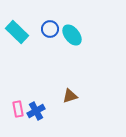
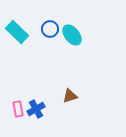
blue cross: moved 2 px up
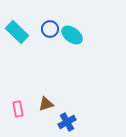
cyan ellipse: rotated 15 degrees counterclockwise
brown triangle: moved 24 px left, 8 px down
blue cross: moved 31 px right, 13 px down
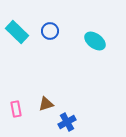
blue circle: moved 2 px down
cyan ellipse: moved 23 px right, 6 px down
pink rectangle: moved 2 px left
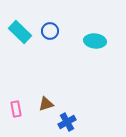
cyan rectangle: moved 3 px right
cyan ellipse: rotated 30 degrees counterclockwise
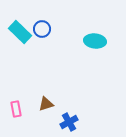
blue circle: moved 8 px left, 2 px up
blue cross: moved 2 px right
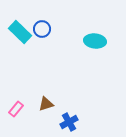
pink rectangle: rotated 49 degrees clockwise
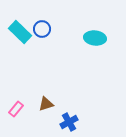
cyan ellipse: moved 3 px up
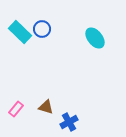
cyan ellipse: rotated 45 degrees clockwise
brown triangle: moved 3 px down; rotated 35 degrees clockwise
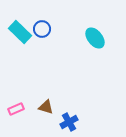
pink rectangle: rotated 28 degrees clockwise
